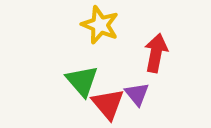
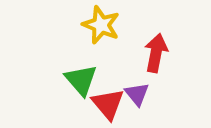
yellow star: moved 1 px right
green triangle: moved 1 px left, 1 px up
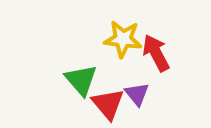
yellow star: moved 22 px right, 14 px down; rotated 15 degrees counterclockwise
red arrow: rotated 39 degrees counterclockwise
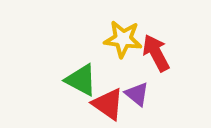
green triangle: rotated 21 degrees counterclockwise
purple triangle: rotated 12 degrees counterclockwise
red triangle: rotated 15 degrees counterclockwise
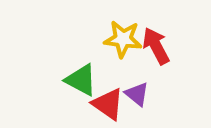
red arrow: moved 7 px up
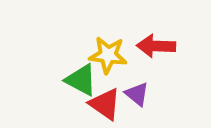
yellow star: moved 15 px left, 16 px down
red arrow: rotated 60 degrees counterclockwise
red triangle: moved 3 px left
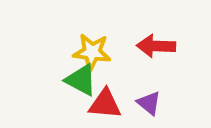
yellow star: moved 16 px left, 3 px up
purple triangle: moved 12 px right, 9 px down
red triangle: rotated 30 degrees counterclockwise
